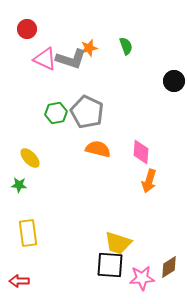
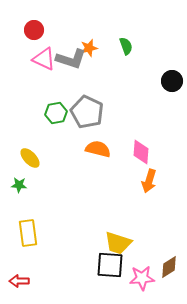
red circle: moved 7 px right, 1 px down
pink triangle: moved 1 px left
black circle: moved 2 px left
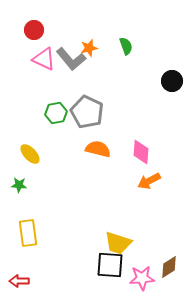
gray L-shape: rotated 32 degrees clockwise
yellow ellipse: moved 4 px up
orange arrow: rotated 45 degrees clockwise
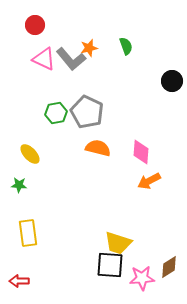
red circle: moved 1 px right, 5 px up
orange semicircle: moved 1 px up
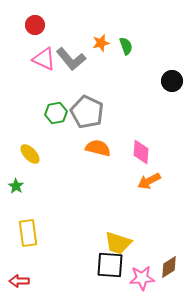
orange star: moved 12 px right, 5 px up
green star: moved 3 px left, 1 px down; rotated 28 degrees clockwise
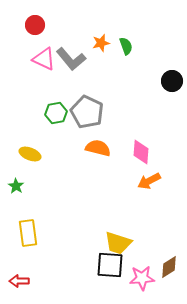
yellow ellipse: rotated 25 degrees counterclockwise
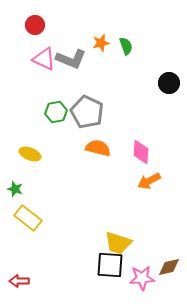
gray L-shape: rotated 28 degrees counterclockwise
black circle: moved 3 px left, 2 px down
green hexagon: moved 1 px up
green star: moved 1 px left, 3 px down; rotated 14 degrees counterclockwise
yellow rectangle: moved 15 px up; rotated 44 degrees counterclockwise
brown diamond: rotated 20 degrees clockwise
